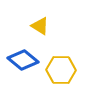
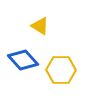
blue diamond: rotated 8 degrees clockwise
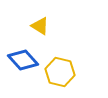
yellow hexagon: moved 1 px left, 2 px down; rotated 12 degrees clockwise
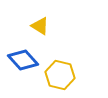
yellow hexagon: moved 3 px down
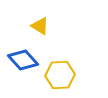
yellow hexagon: rotated 16 degrees counterclockwise
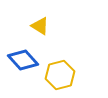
yellow hexagon: rotated 12 degrees counterclockwise
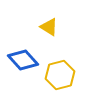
yellow triangle: moved 9 px right, 1 px down
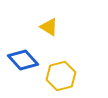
yellow hexagon: moved 1 px right, 1 px down
